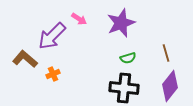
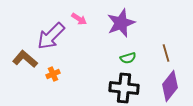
purple arrow: moved 1 px left
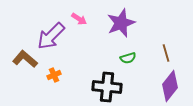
orange cross: moved 1 px right, 1 px down
black cross: moved 17 px left, 1 px up
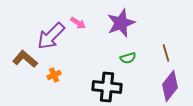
pink arrow: moved 1 px left, 4 px down
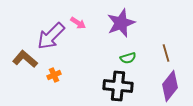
black cross: moved 11 px right, 1 px up
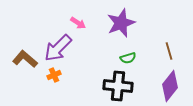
purple arrow: moved 7 px right, 12 px down
brown line: moved 3 px right, 2 px up
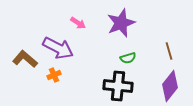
purple arrow: rotated 108 degrees counterclockwise
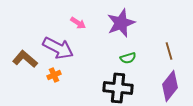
black cross: moved 2 px down
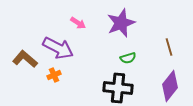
brown line: moved 4 px up
